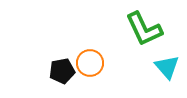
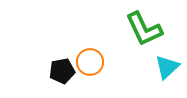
orange circle: moved 1 px up
cyan triangle: rotated 28 degrees clockwise
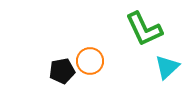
orange circle: moved 1 px up
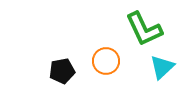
orange circle: moved 16 px right
cyan triangle: moved 5 px left
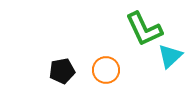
orange circle: moved 9 px down
cyan triangle: moved 8 px right, 11 px up
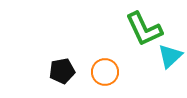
orange circle: moved 1 px left, 2 px down
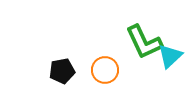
green L-shape: moved 13 px down
orange circle: moved 2 px up
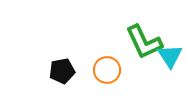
cyan triangle: rotated 20 degrees counterclockwise
orange circle: moved 2 px right
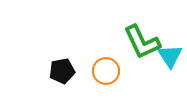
green L-shape: moved 2 px left
orange circle: moved 1 px left, 1 px down
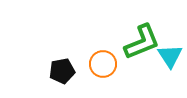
green L-shape: rotated 87 degrees counterclockwise
orange circle: moved 3 px left, 7 px up
